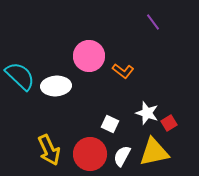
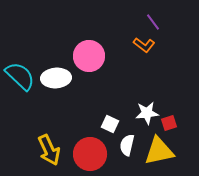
orange L-shape: moved 21 px right, 26 px up
white ellipse: moved 8 px up
white star: rotated 25 degrees counterclockwise
red square: rotated 14 degrees clockwise
yellow triangle: moved 5 px right, 1 px up
white semicircle: moved 5 px right, 11 px up; rotated 15 degrees counterclockwise
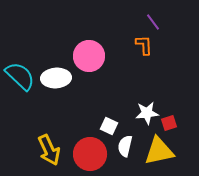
orange L-shape: rotated 130 degrees counterclockwise
white square: moved 1 px left, 2 px down
white semicircle: moved 2 px left, 1 px down
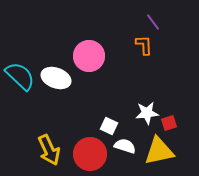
white ellipse: rotated 24 degrees clockwise
white semicircle: rotated 95 degrees clockwise
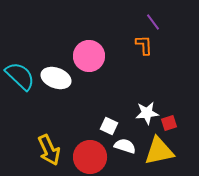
red circle: moved 3 px down
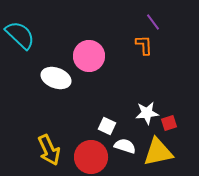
cyan semicircle: moved 41 px up
white square: moved 2 px left
yellow triangle: moved 1 px left, 1 px down
red circle: moved 1 px right
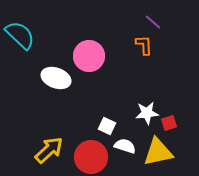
purple line: rotated 12 degrees counterclockwise
yellow arrow: rotated 108 degrees counterclockwise
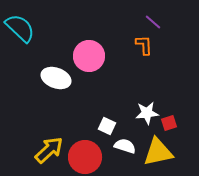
cyan semicircle: moved 7 px up
red circle: moved 6 px left
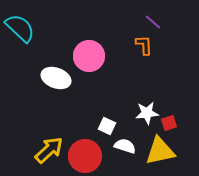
yellow triangle: moved 2 px right, 1 px up
red circle: moved 1 px up
